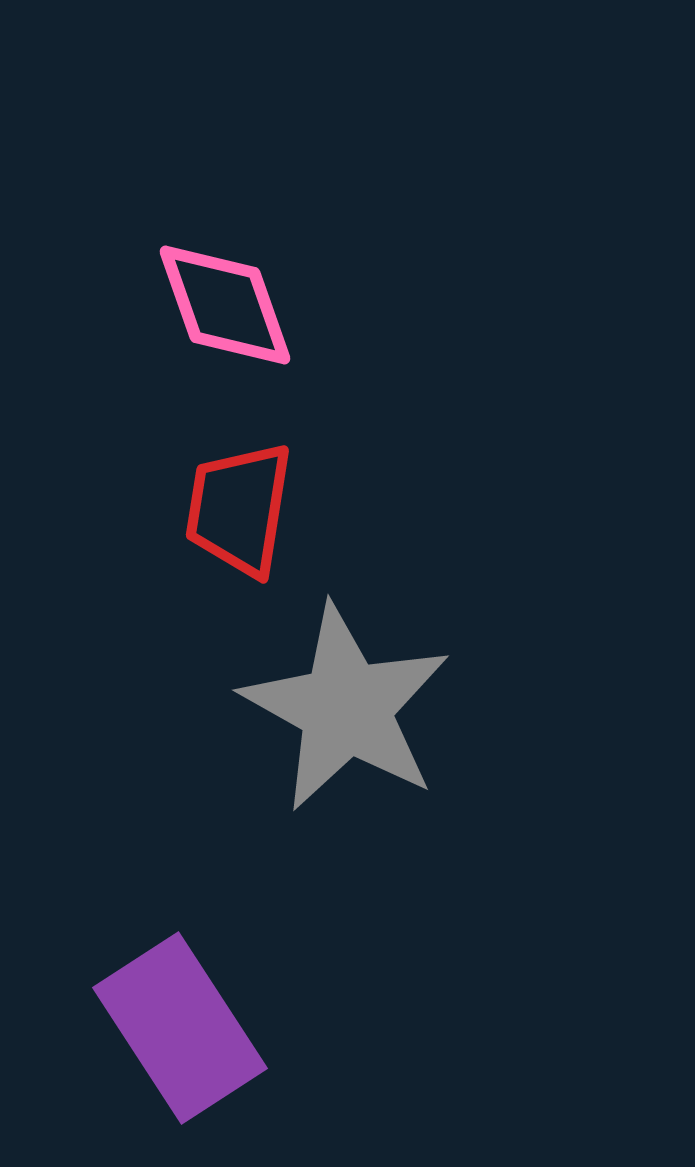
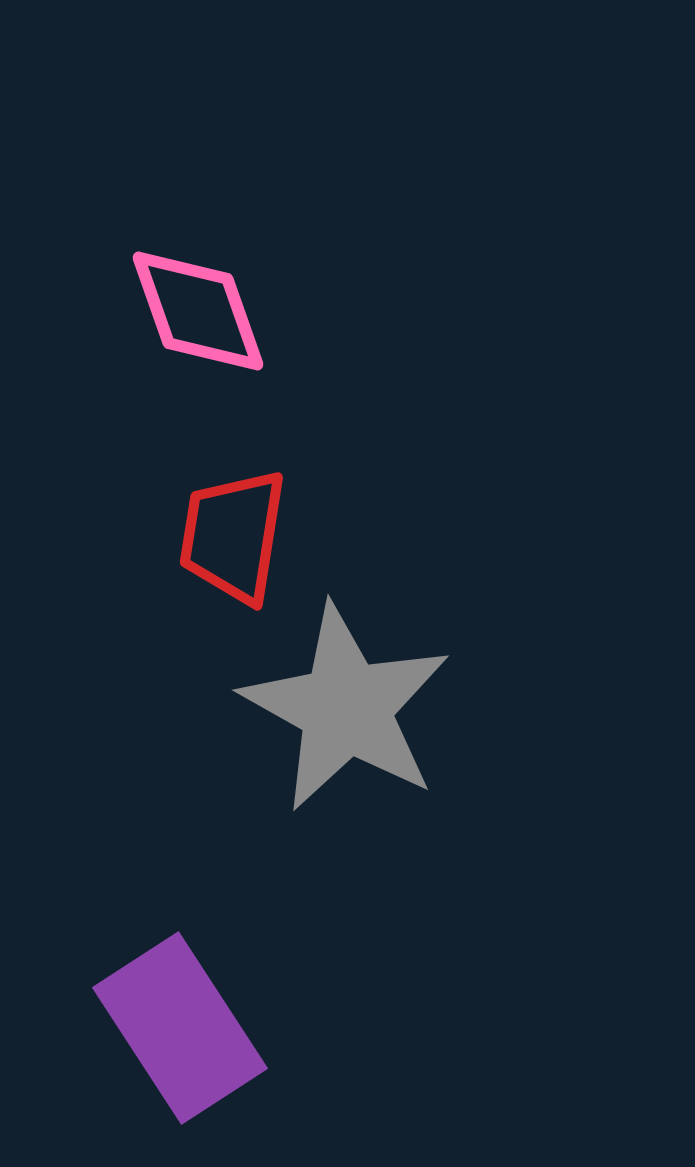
pink diamond: moved 27 px left, 6 px down
red trapezoid: moved 6 px left, 27 px down
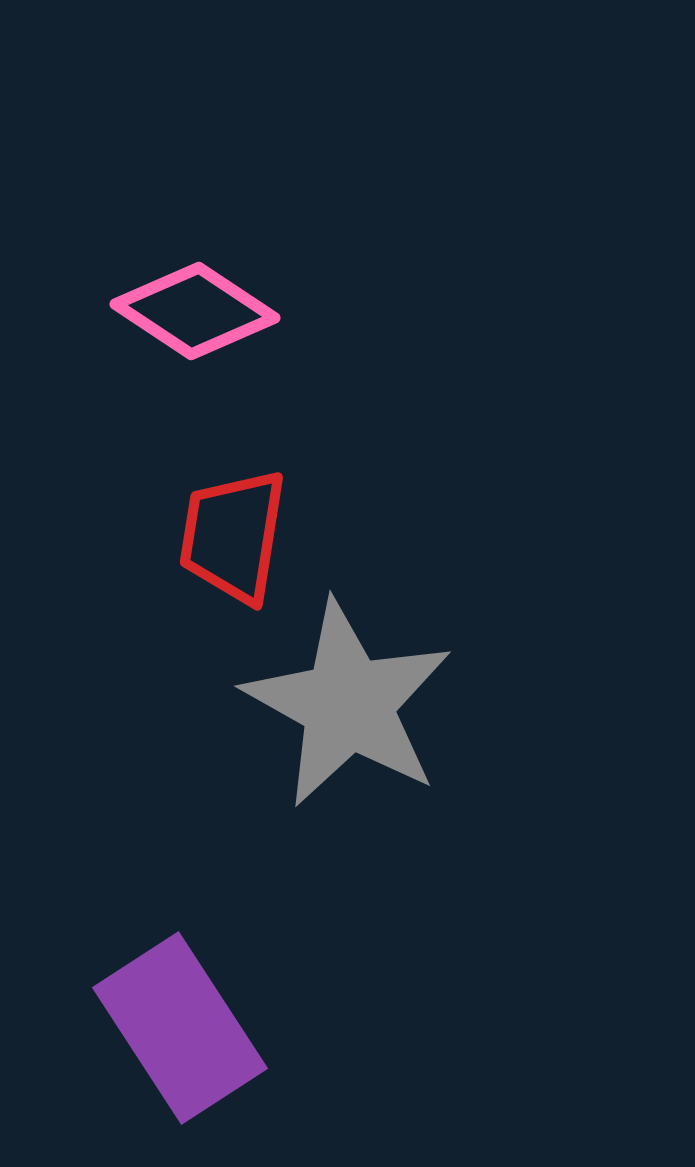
pink diamond: moved 3 px left; rotated 37 degrees counterclockwise
gray star: moved 2 px right, 4 px up
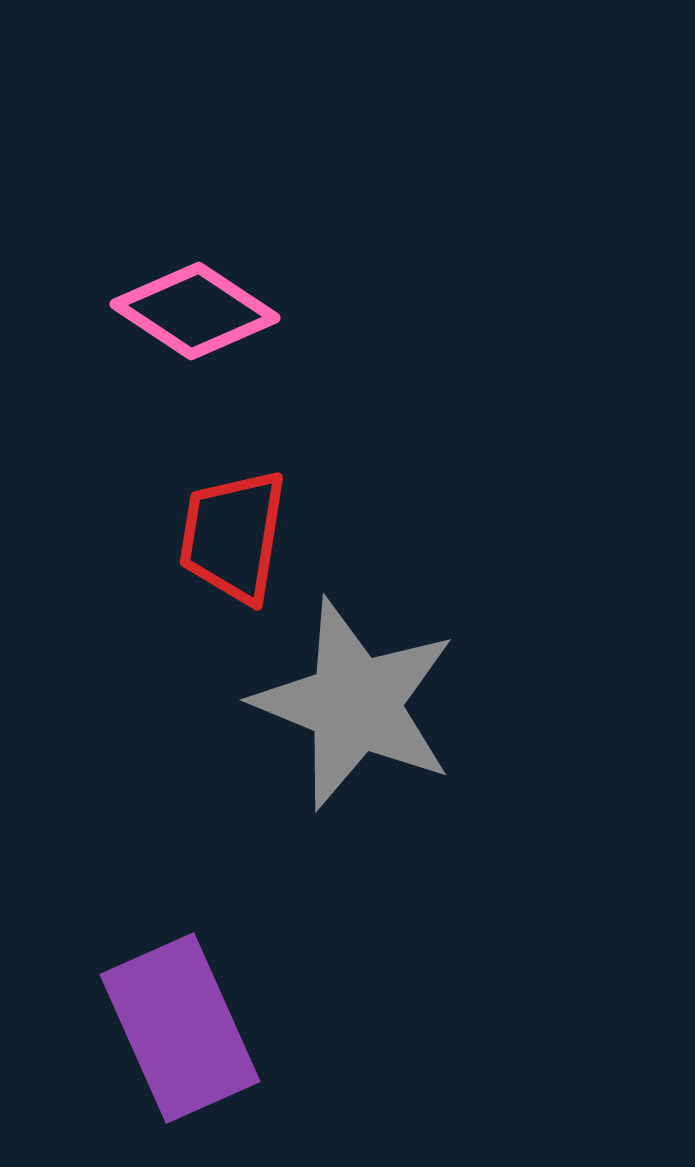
gray star: moved 7 px right; rotated 7 degrees counterclockwise
purple rectangle: rotated 9 degrees clockwise
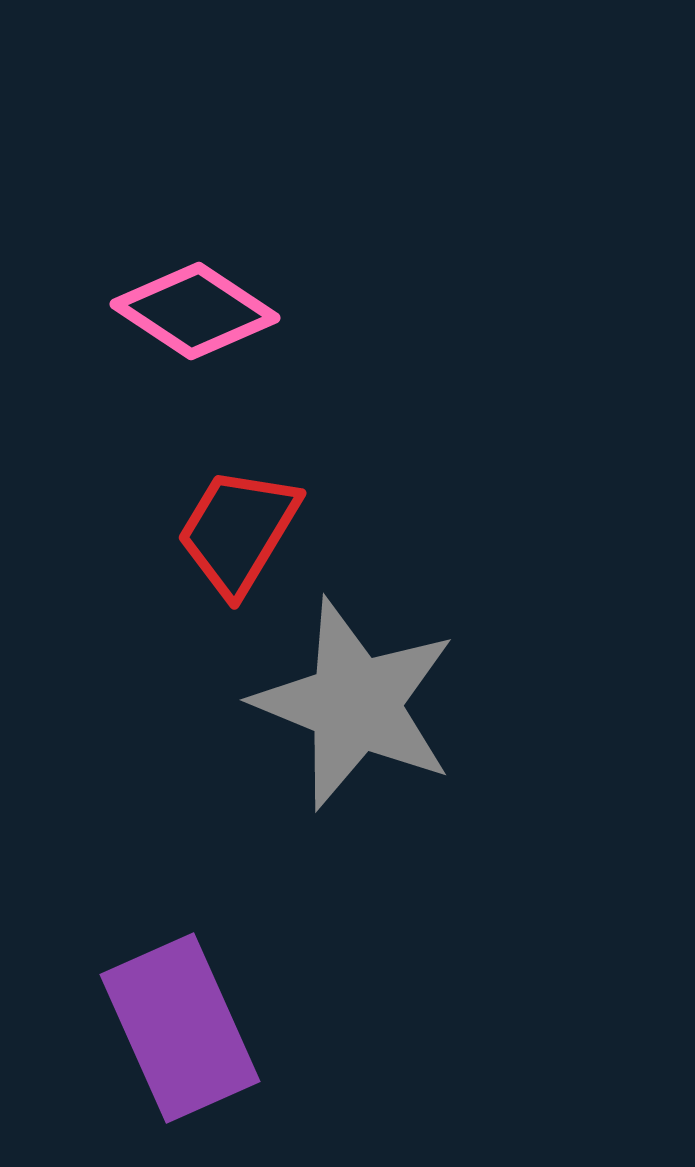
red trapezoid: moved 5 px right, 5 px up; rotated 22 degrees clockwise
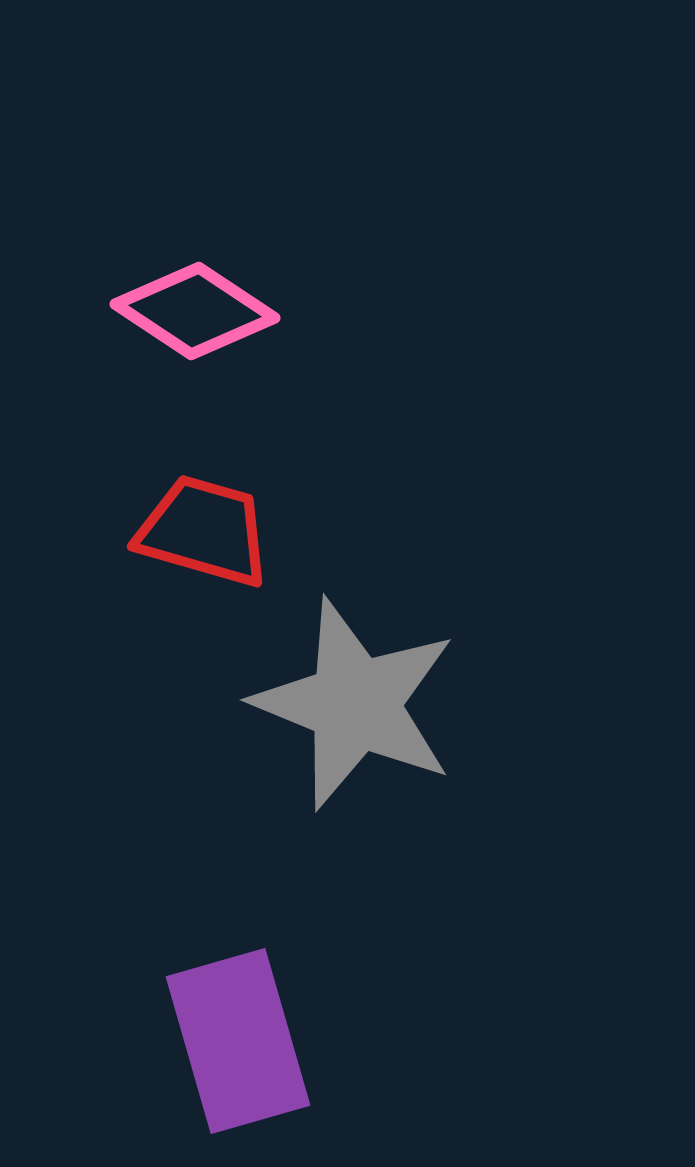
red trapezoid: moved 34 px left; rotated 75 degrees clockwise
purple rectangle: moved 58 px right, 13 px down; rotated 8 degrees clockwise
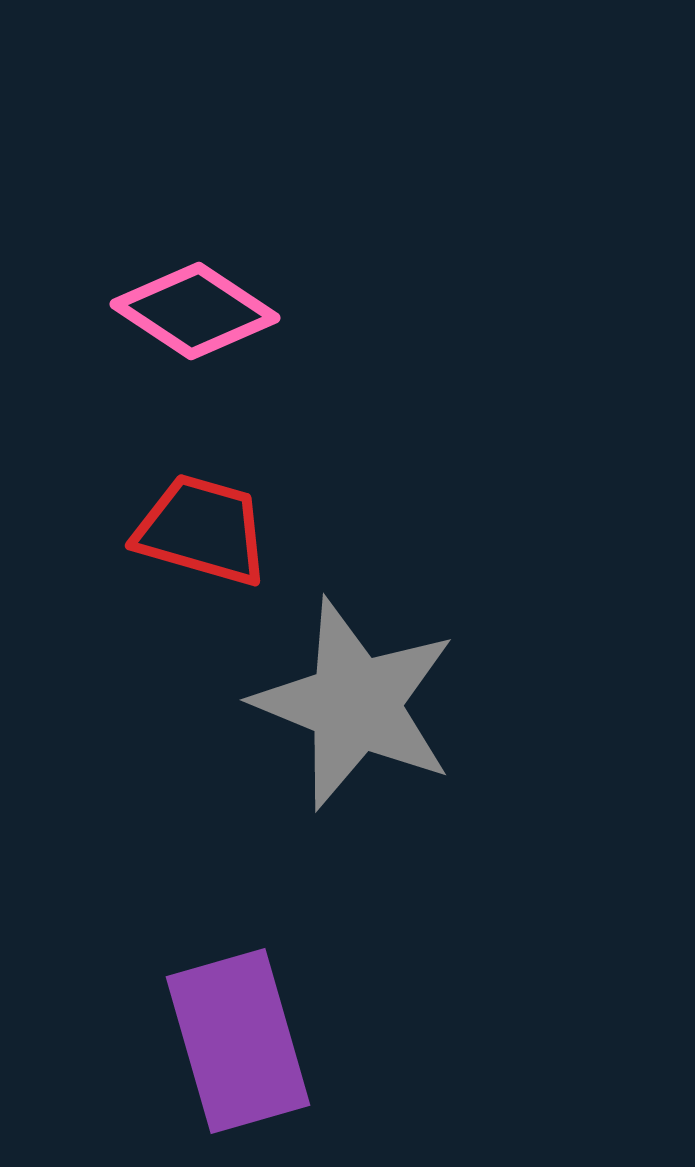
red trapezoid: moved 2 px left, 1 px up
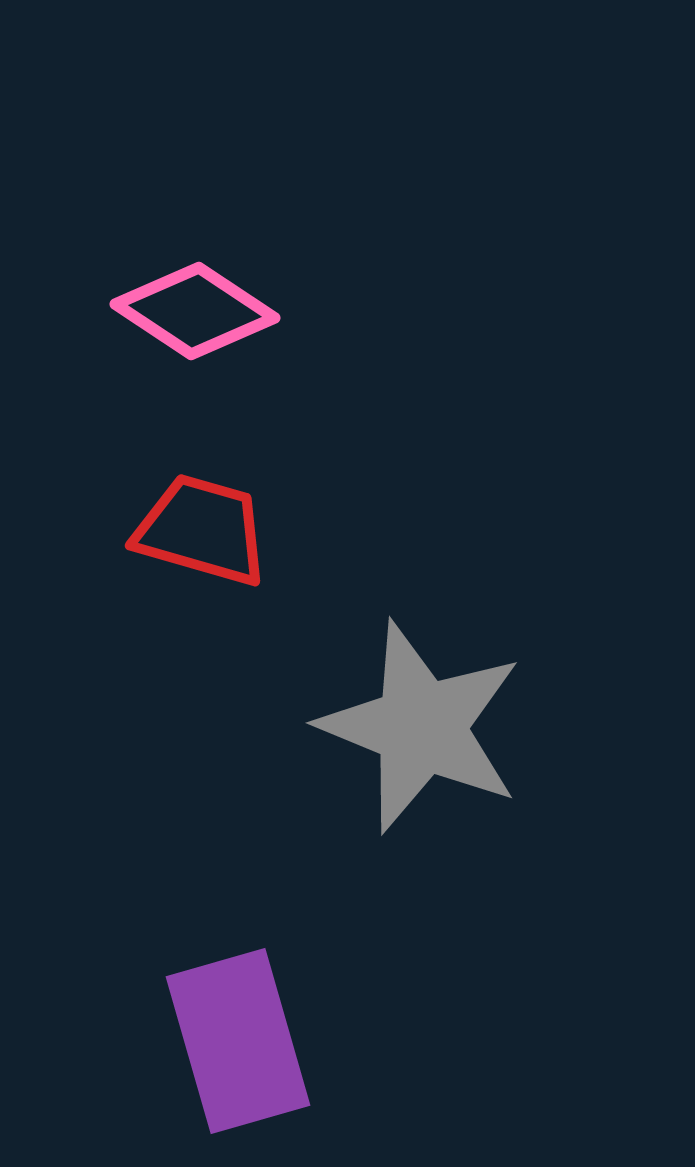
gray star: moved 66 px right, 23 px down
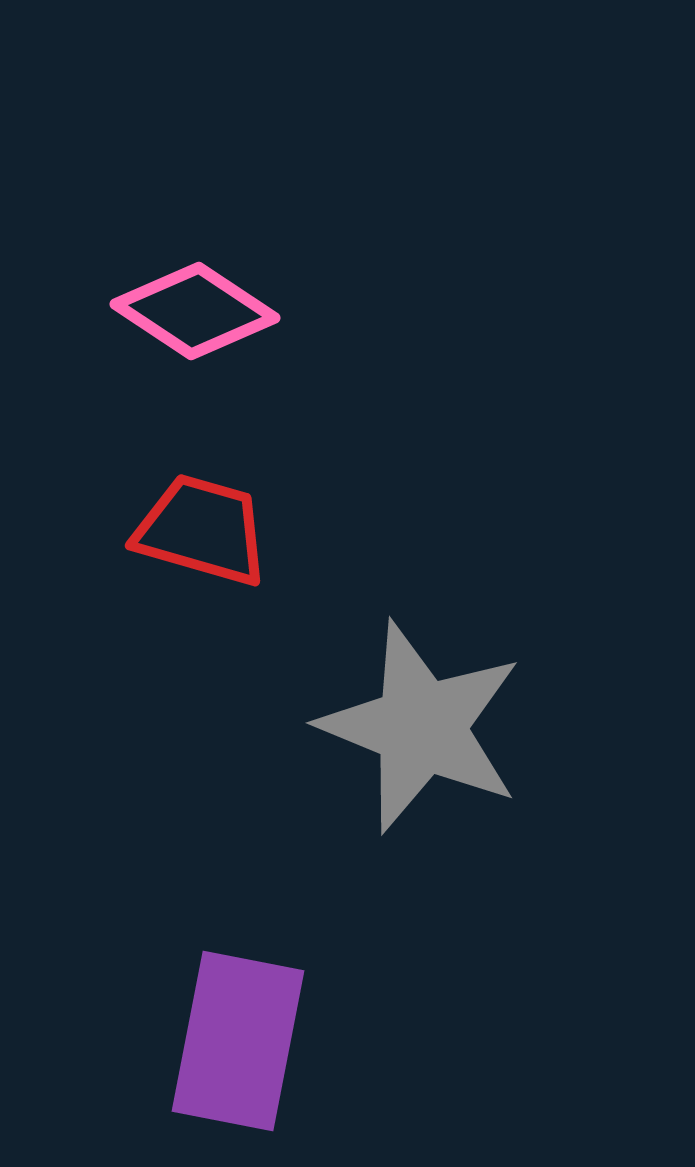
purple rectangle: rotated 27 degrees clockwise
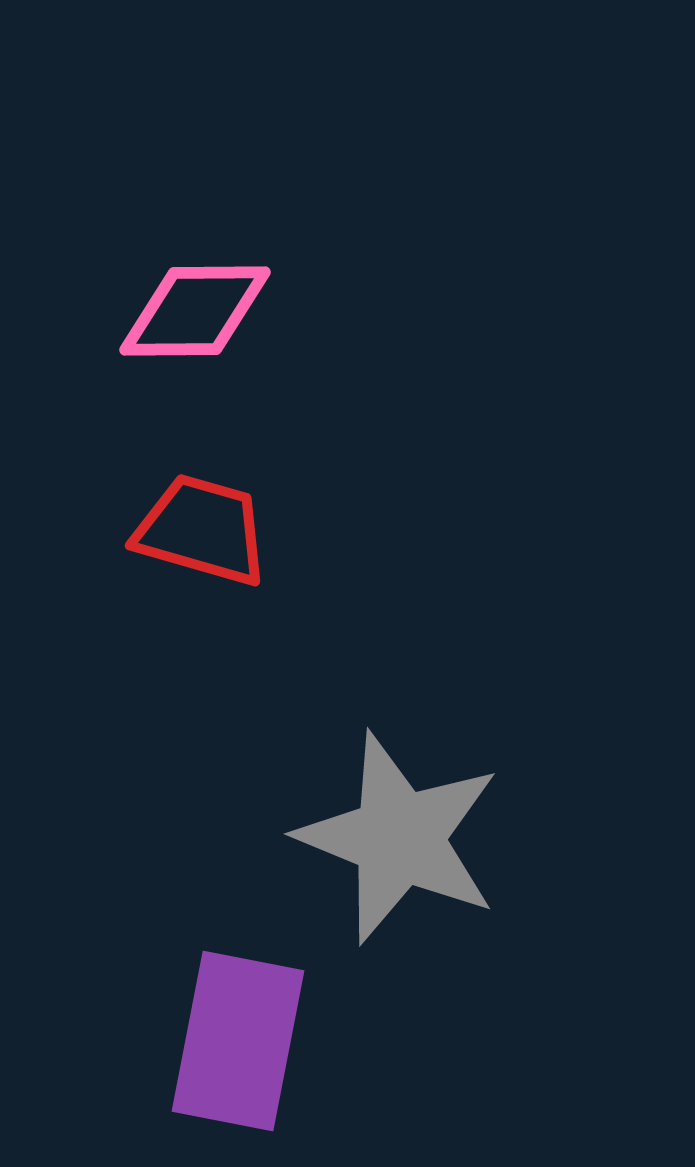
pink diamond: rotated 34 degrees counterclockwise
gray star: moved 22 px left, 111 px down
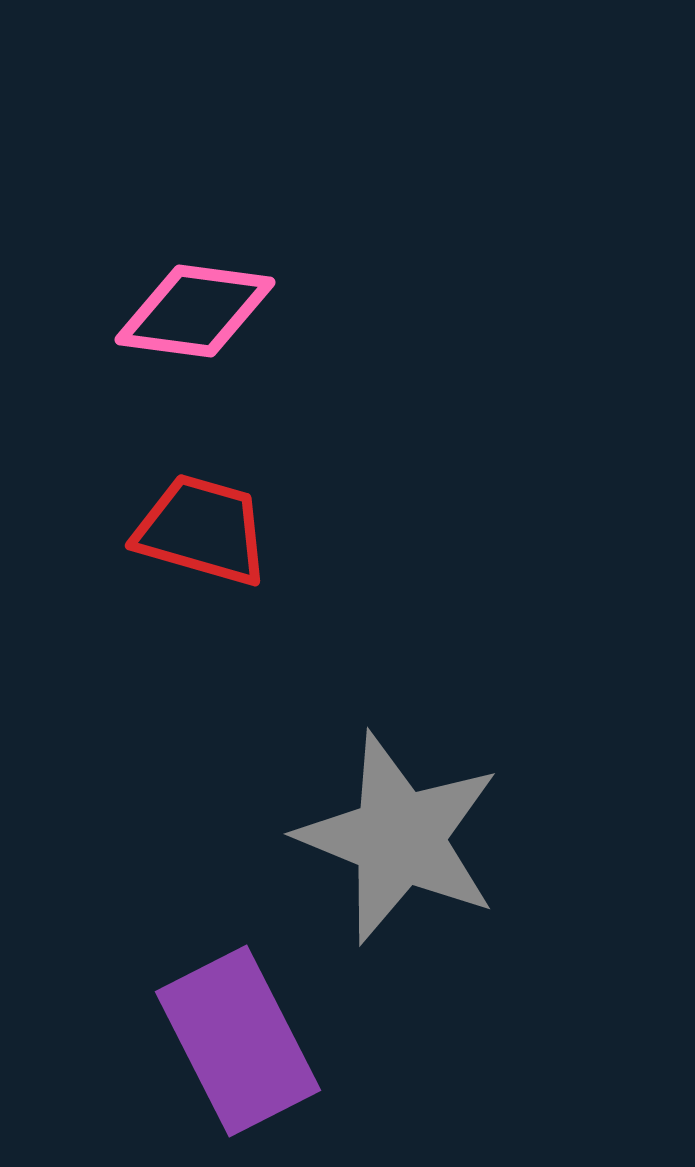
pink diamond: rotated 8 degrees clockwise
purple rectangle: rotated 38 degrees counterclockwise
